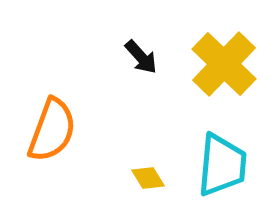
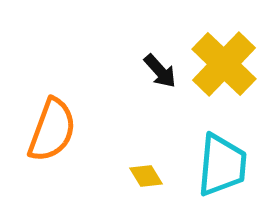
black arrow: moved 19 px right, 14 px down
yellow diamond: moved 2 px left, 2 px up
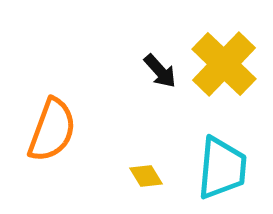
cyan trapezoid: moved 3 px down
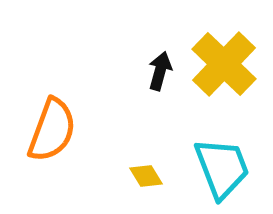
black arrow: rotated 123 degrees counterclockwise
cyan trapezoid: rotated 26 degrees counterclockwise
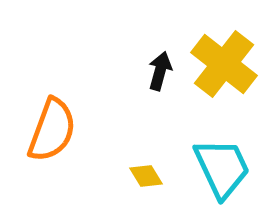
yellow cross: rotated 6 degrees counterclockwise
cyan trapezoid: rotated 4 degrees counterclockwise
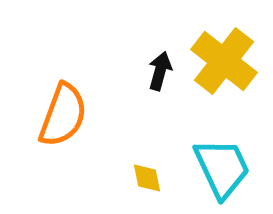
yellow cross: moved 3 px up
orange semicircle: moved 11 px right, 15 px up
yellow diamond: moved 1 px right, 2 px down; rotated 20 degrees clockwise
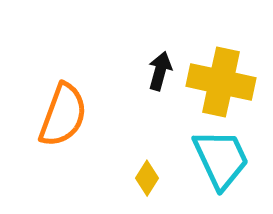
yellow cross: moved 3 px left, 21 px down; rotated 26 degrees counterclockwise
cyan trapezoid: moved 1 px left, 9 px up
yellow diamond: rotated 44 degrees clockwise
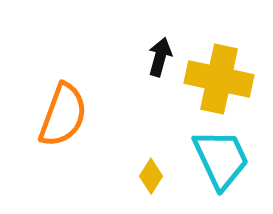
black arrow: moved 14 px up
yellow cross: moved 2 px left, 3 px up
yellow diamond: moved 4 px right, 2 px up
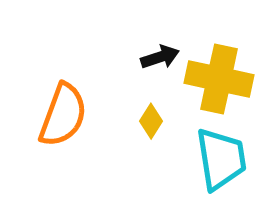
black arrow: rotated 57 degrees clockwise
cyan trapezoid: rotated 16 degrees clockwise
yellow diamond: moved 55 px up
